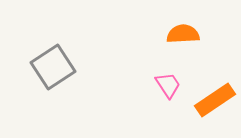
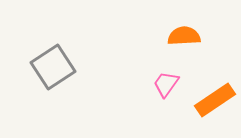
orange semicircle: moved 1 px right, 2 px down
pink trapezoid: moved 2 px left, 1 px up; rotated 112 degrees counterclockwise
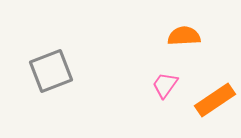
gray square: moved 2 px left, 4 px down; rotated 12 degrees clockwise
pink trapezoid: moved 1 px left, 1 px down
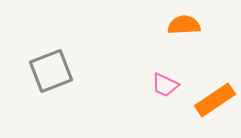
orange semicircle: moved 11 px up
pink trapezoid: rotated 100 degrees counterclockwise
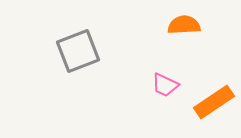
gray square: moved 27 px right, 20 px up
orange rectangle: moved 1 px left, 2 px down
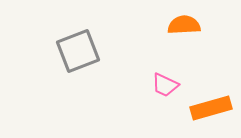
orange rectangle: moved 3 px left, 6 px down; rotated 18 degrees clockwise
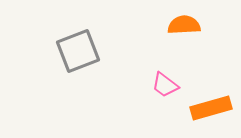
pink trapezoid: rotated 12 degrees clockwise
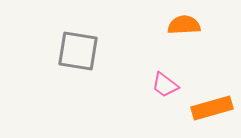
gray square: rotated 30 degrees clockwise
orange rectangle: moved 1 px right
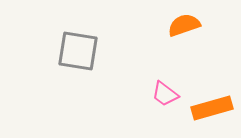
orange semicircle: rotated 16 degrees counterclockwise
pink trapezoid: moved 9 px down
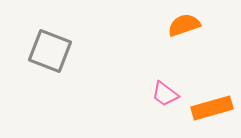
gray square: moved 28 px left; rotated 12 degrees clockwise
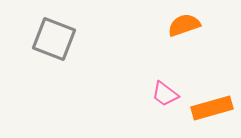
gray square: moved 4 px right, 12 px up
